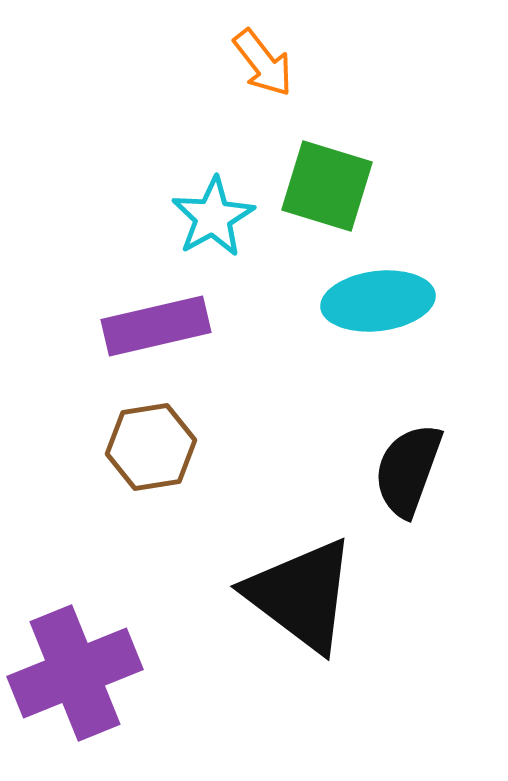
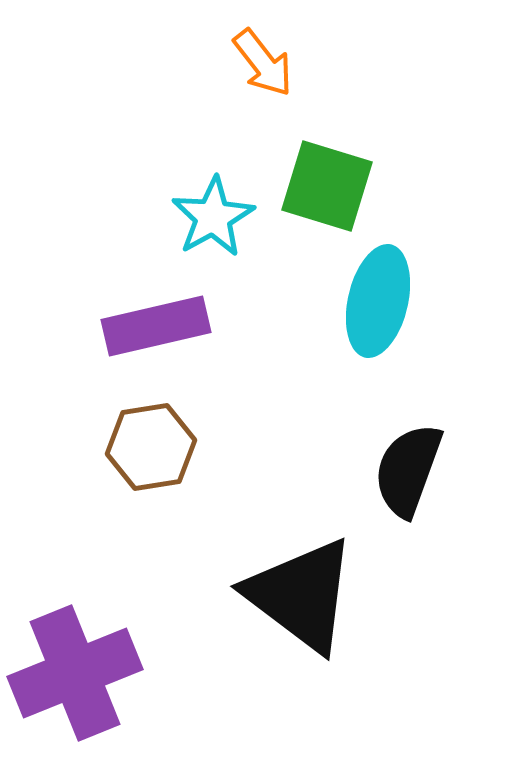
cyan ellipse: rotated 70 degrees counterclockwise
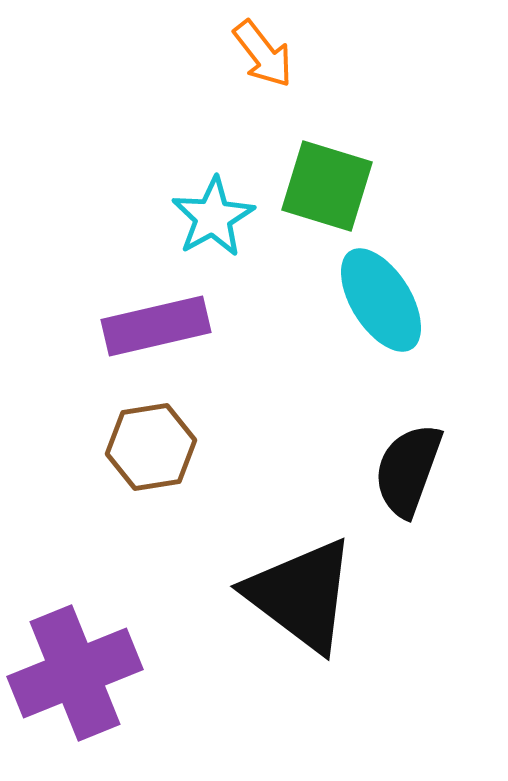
orange arrow: moved 9 px up
cyan ellipse: moved 3 px right, 1 px up; rotated 45 degrees counterclockwise
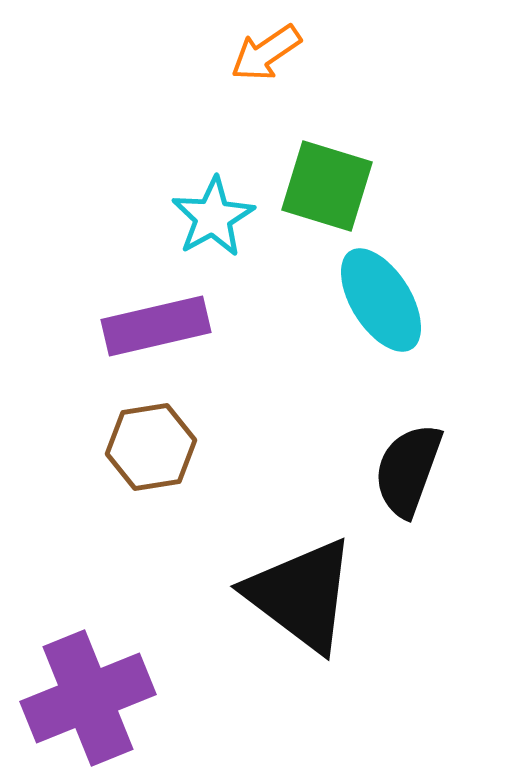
orange arrow: moved 3 px right, 1 px up; rotated 94 degrees clockwise
purple cross: moved 13 px right, 25 px down
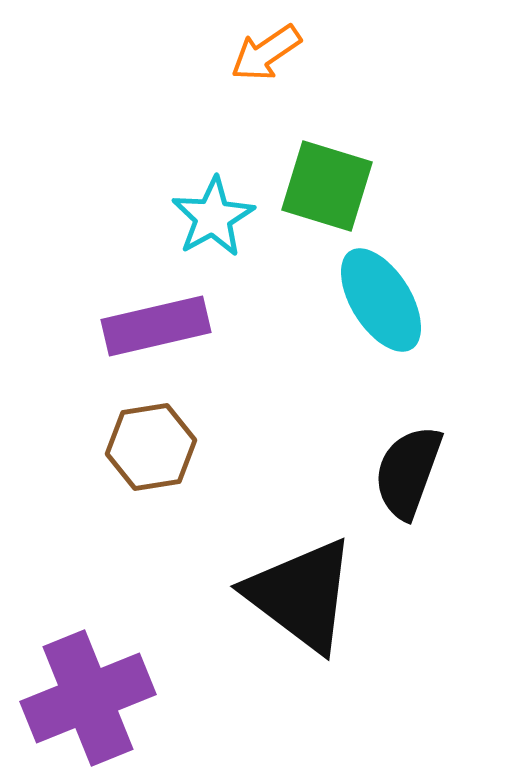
black semicircle: moved 2 px down
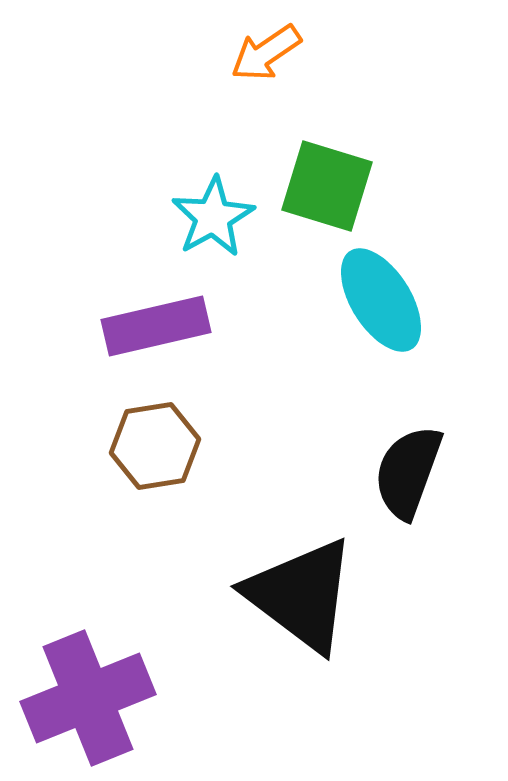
brown hexagon: moved 4 px right, 1 px up
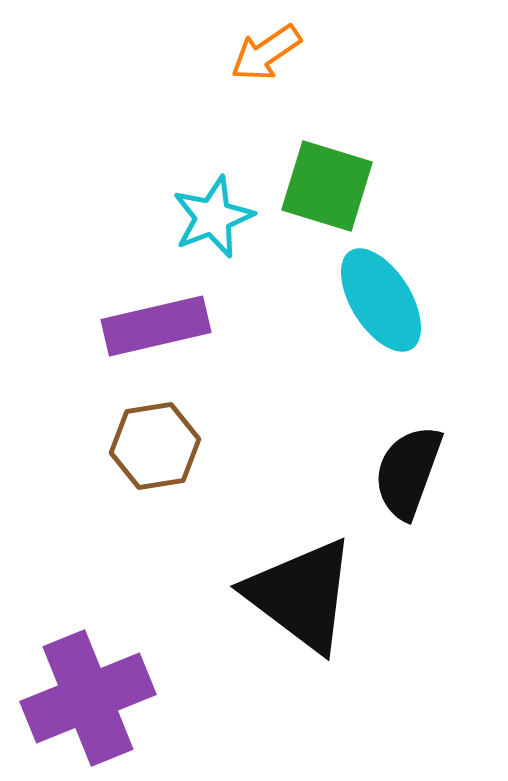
cyan star: rotated 8 degrees clockwise
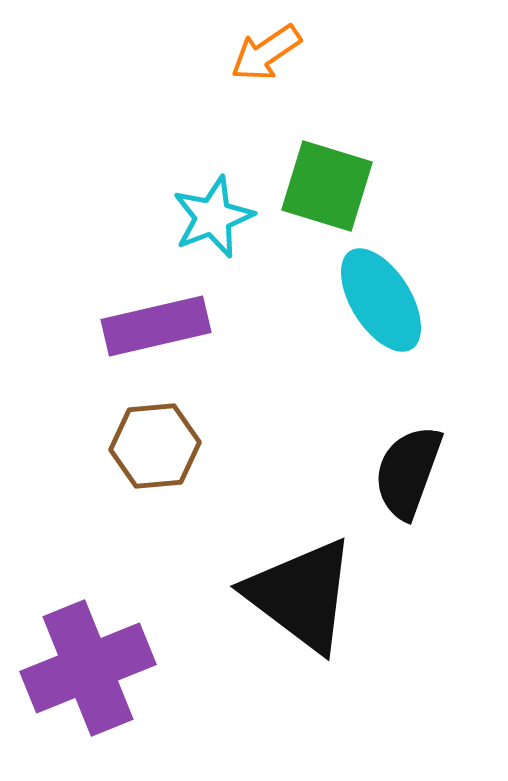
brown hexagon: rotated 4 degrees clockwise
purple cross: moved 30 px up
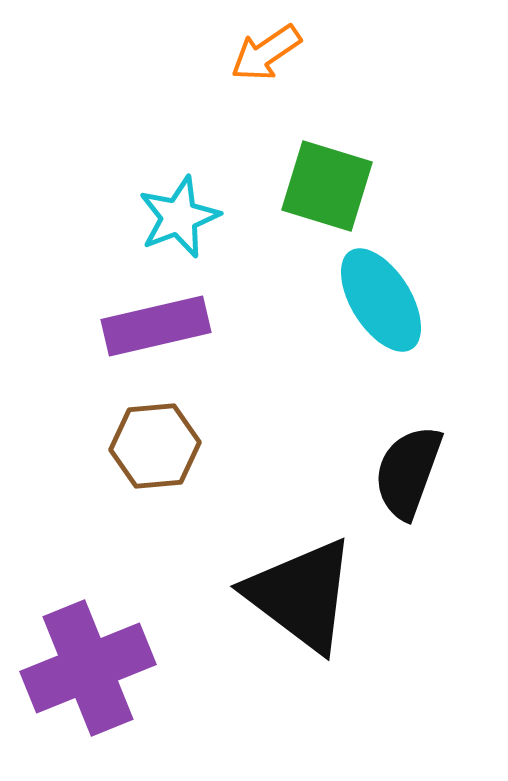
cyan star: moved 34 px left
